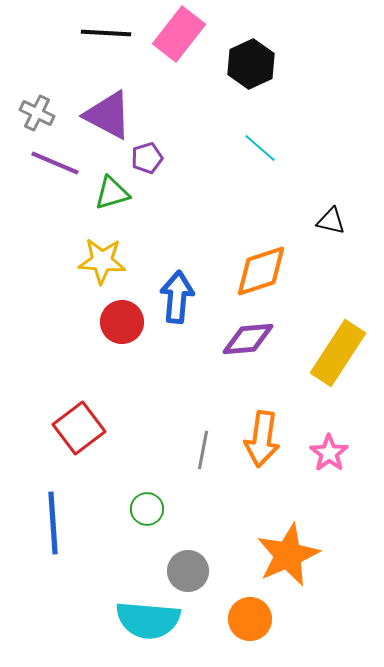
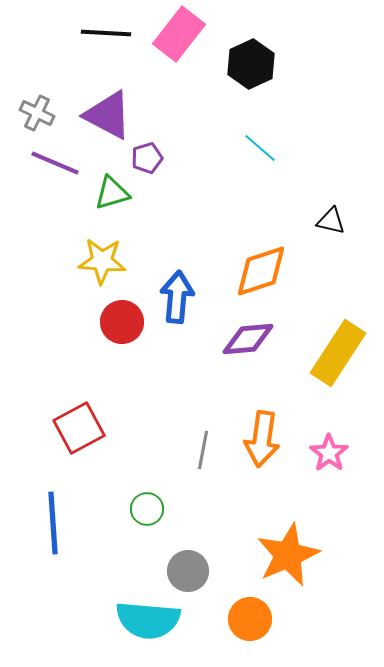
red square: rotated 9 degrees clockwise
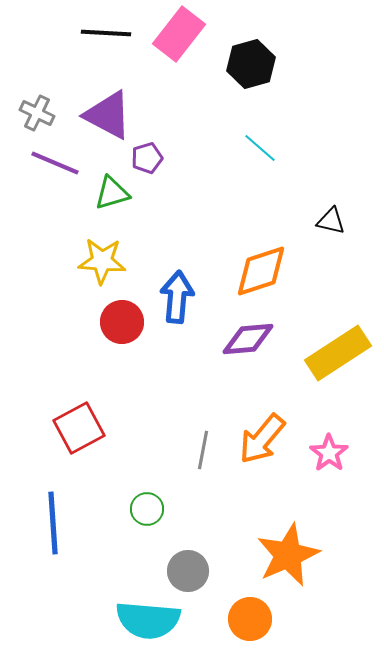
black hexagon: rotated 9 degrees clockwise
yellow rectangle: rotated 24 degrees clockwise
orange arrow: rotated 32 degrees clockwise
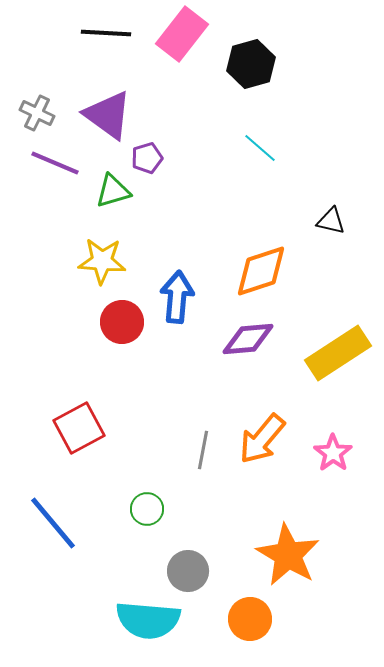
pink rectangle: moved 3 px right
purple triangle: rotated 8 degrees clockwise
green triangle: moved 1 px right, 2 px up
pink star: moved 4 px right
blue line: rotated 36 degrees counterclockwise
orange star: rotated 18 degrees counterclockwise
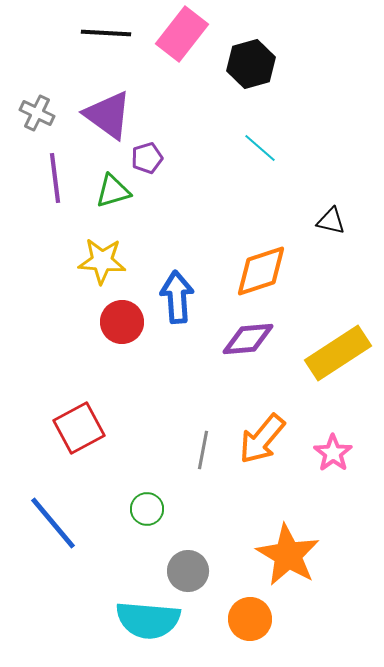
purple line: moved 15 px down; rotated 60 degrees clockwise
blue arrow: rotated 9 degrees counterclockwise
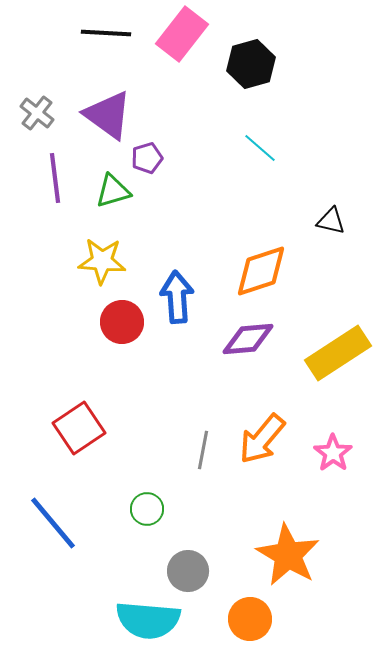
gray cross: rotated 12 degrees clockwise
red square: rotated 6 degrees counterclockwise
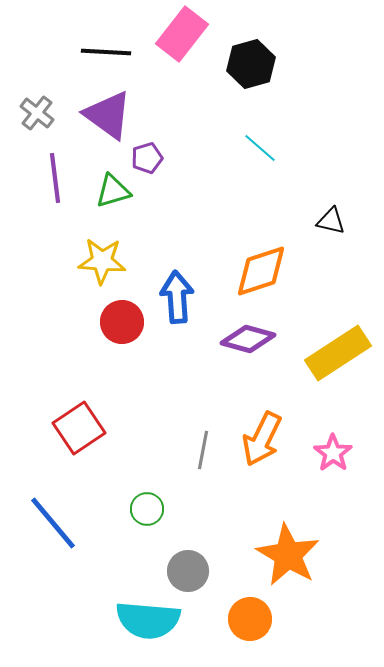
black line: moved 19 px down
purple diamond: rotated 20 degrees clockwise
orange arrow: rotated 14 degrees counterclockwise
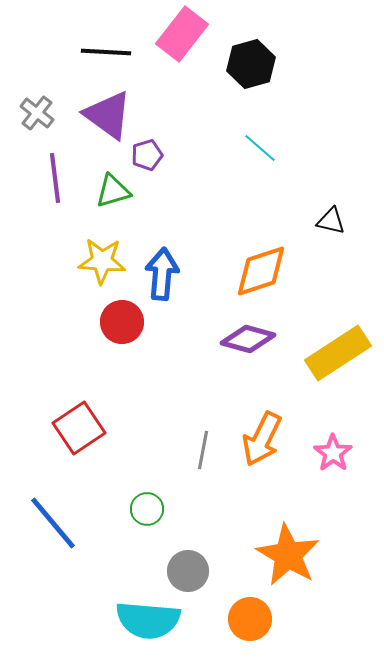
purple pentagon: moved 3 px up
blue arrow: moved 15 px left, 23 px up; rotated 9 degrees clockwise
